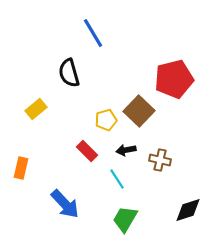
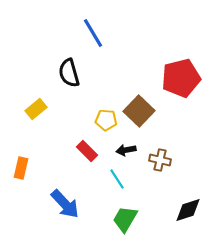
red pentagon: moved 7 px right, 1 px up
yellow pentagon: rotated 20 degrees clockwise
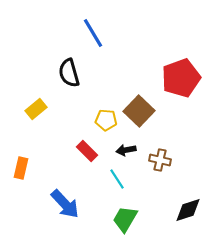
red pentagon: rotated 6 degrees counterclockwise
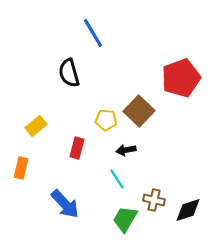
yellow rectangle: moved 17 px down
red rectangle: moved 10 px left, 3 px up; rotated 60 degrees clockwise
brown cross: moved 6 px left, 40 px down
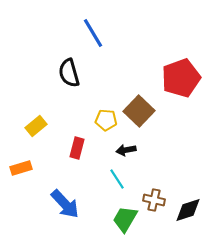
orange rectangle: rotated 60 degrees clockwise
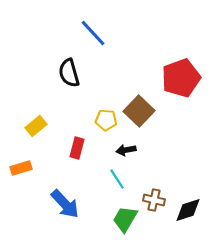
blue line: rotated 12 degrees counterclockwise
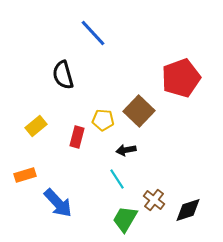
black semicircle: moved 6 px left, 2 px down
yellow pentagon: moved 3 px left
red rectangle: moved 11 px up
orange rectangle: moved 4 px right, 7 px down
brown cross: rotated 25 degrees clockwise
blue arrow: moved 7 px left, 1 px up
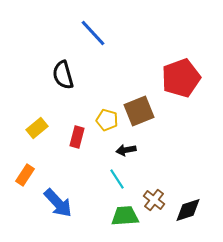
brown square: rotated 24 degrees clockwise
yellow pentagon: moved 4 px right; rotated 10 degrees clockwise
yellow rectangle: moved 1 px right, 2 px down
orange rectangle: rotated 40 degrees counterclockwise
green trapezoid: moved 3 px up; rotated 56 degrees clockwise
